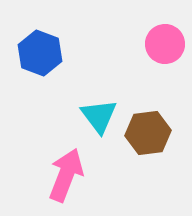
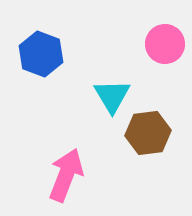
blue hexagon: moved 1 px right, 1 px down
cyan triangle: moved 13 px right, 20 px up; rotated 6 degrees clockwise
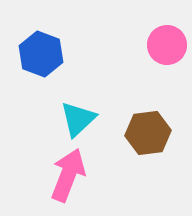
pink circle: moved 2 px right, 1 px down
cyan triangle: moved 34 px left, 23 px down; rotated 18 degrees clockwise
pink arrow: moved 2 px right
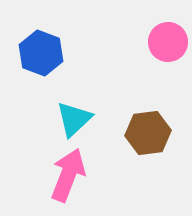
pink circle: moved 1 px right, 3 px up
blue hexagon: moved 1 px up
cyan triangle: moved 4 px left
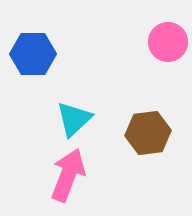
blue hexagon: moved 8 px left, 1 px down; rotated 21 degrees counterclockwise
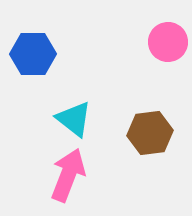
cyan triangle: rotated 39 degrees counterclockwise
brown hexagon: moved 2 px right
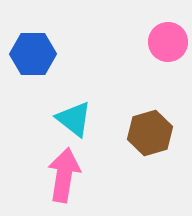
brown hexagon: rotated 9 degrees counterclockwise
pink arrow: moved 4 px left; rotated 12 degrees counterclockwise
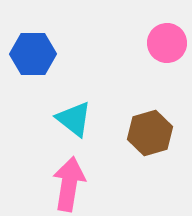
pink circle: moved 1 px left, 1 px down
pink arrow: moved 5 px right, 9 px down
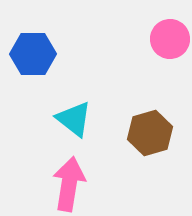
pink circle: moved 3 px right, 4 px up
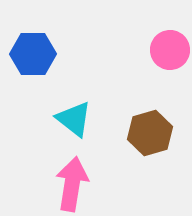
pink circle: moved 11 px down
pink arrow: moved 3 px right
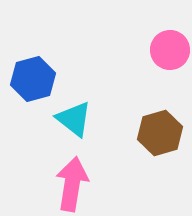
blue hexagon: moved 25 px down; rotated 15 degrees counterclockwise
brown hexagon: moved 10 px right
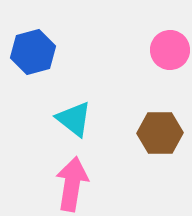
blue hexagon: moved 27 px up
brown hexagon: rotated 15 degrees clockwise
